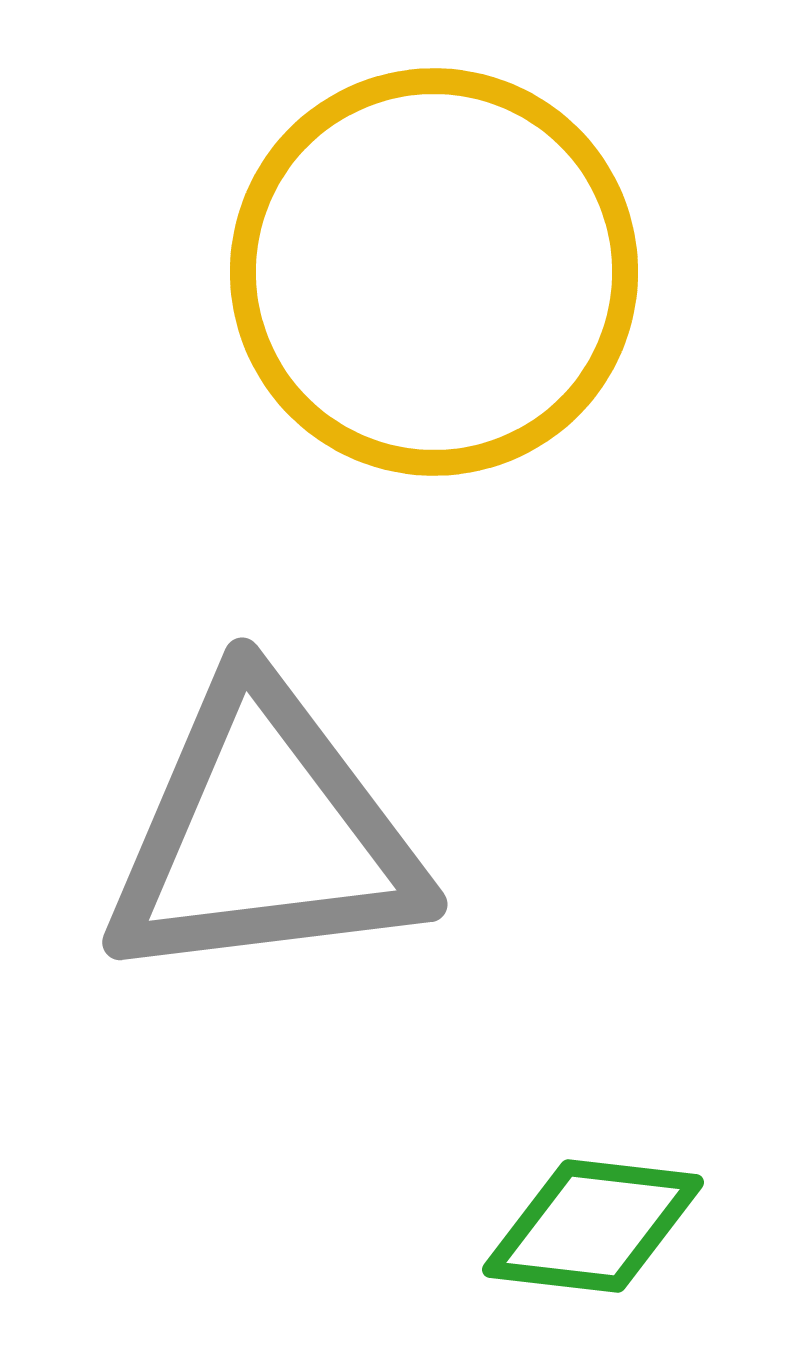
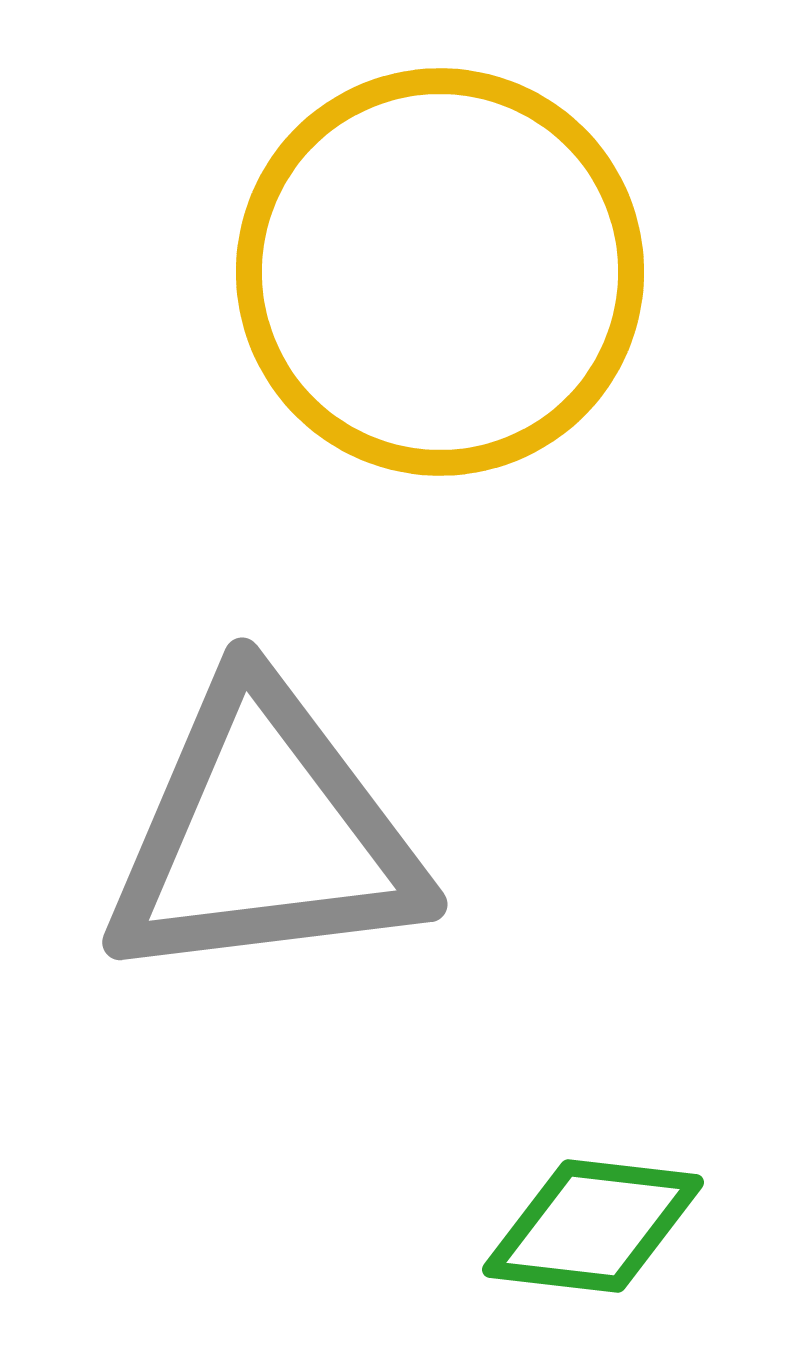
yellow circle: moved 6 px right
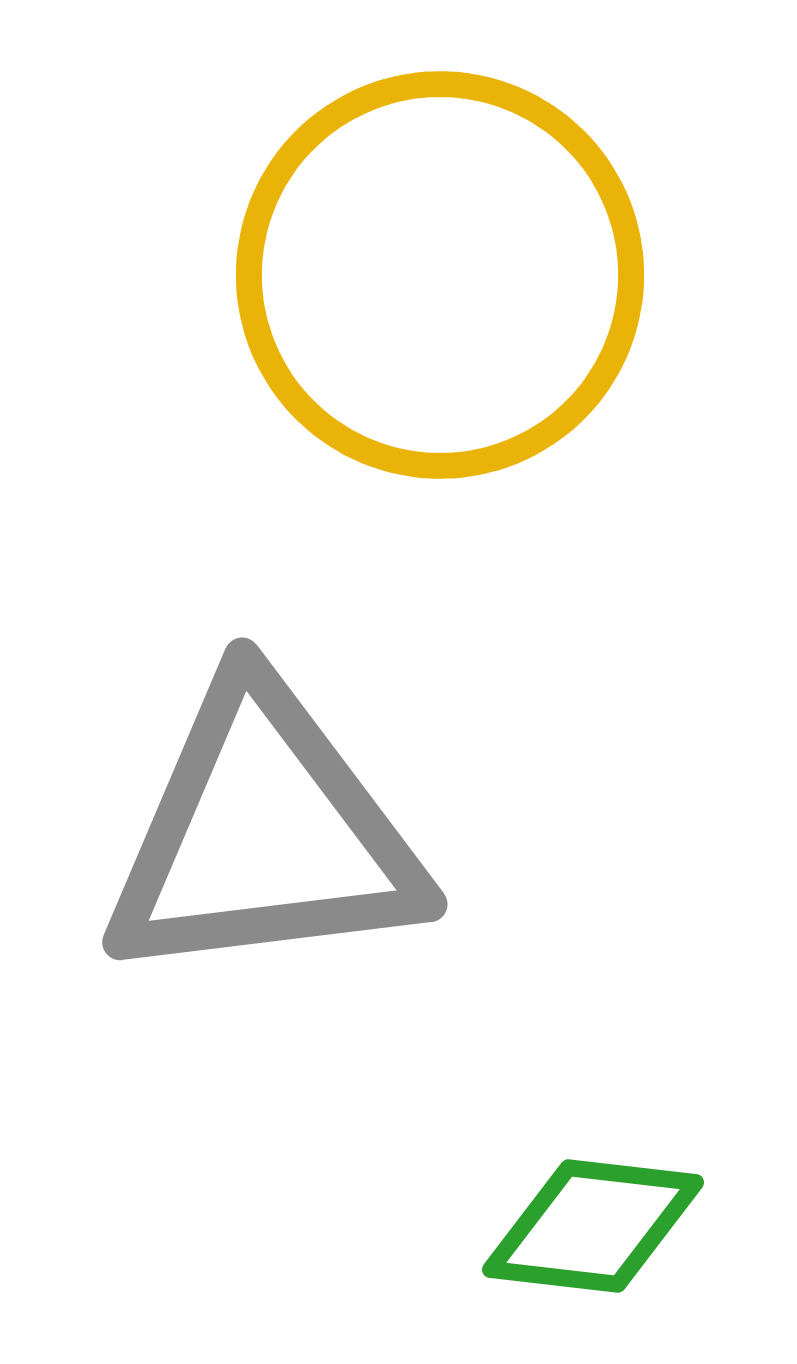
yellow circle: moved 3 px down
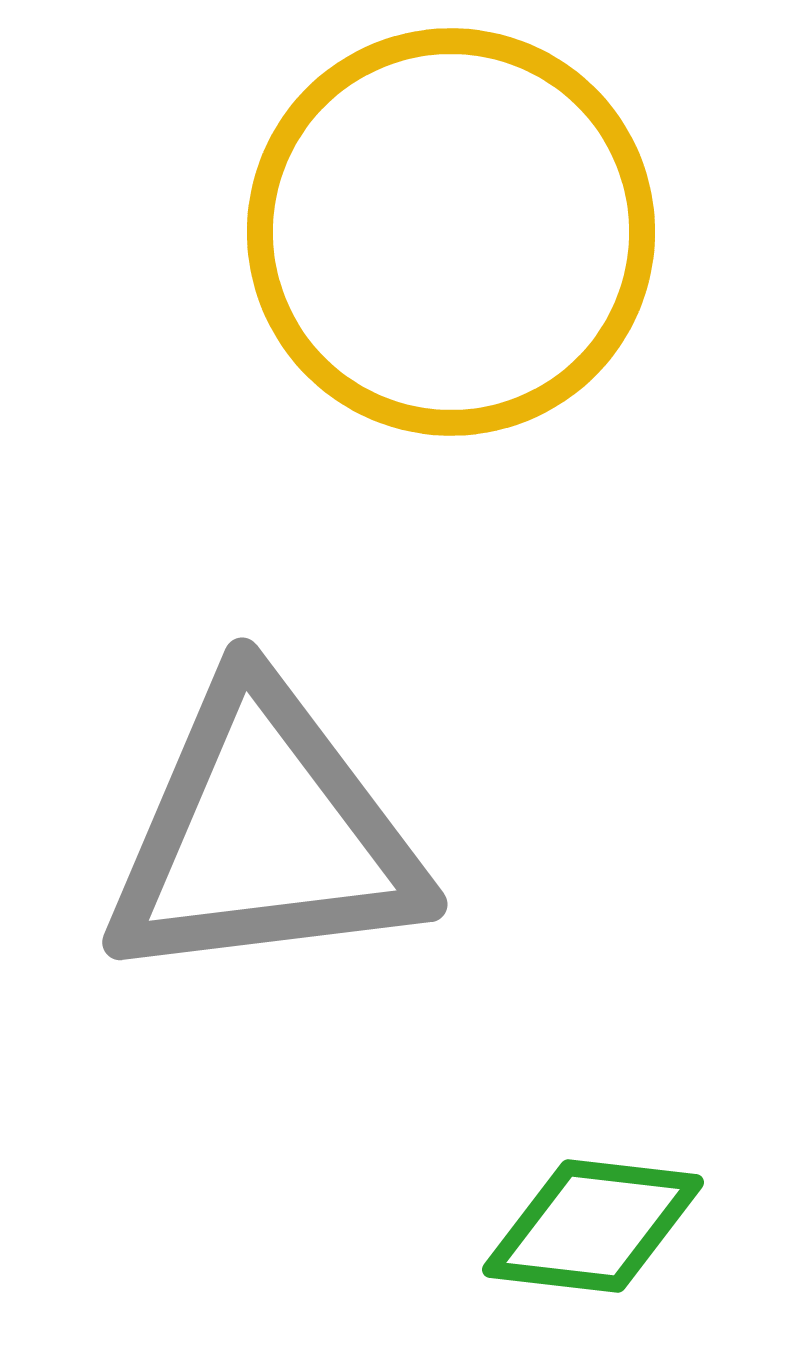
yellow circle: moved 11 px right, 43 px up
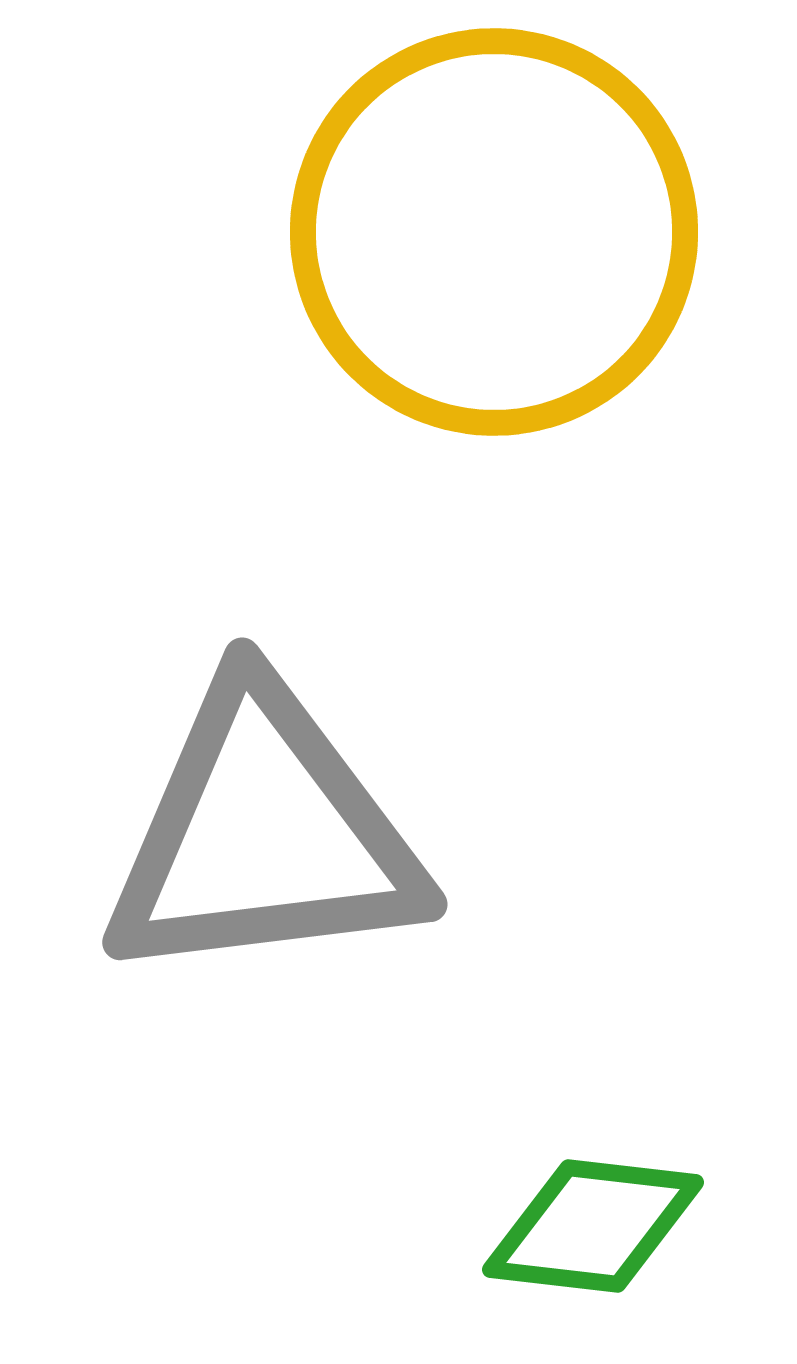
yellow circle: moved 43 px right
